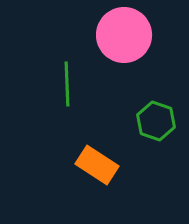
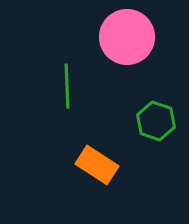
pink circle: moved 3 px right, 2 px down
green line: moved 2 px down
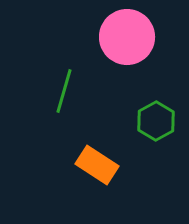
green line: moved 3 px left, 5 px down; rotated 18 degrees clockwise
green hexagon: rotated 12 degrees clockwise
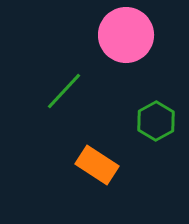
pink circle: moved 1 px left, 2 px up
green line: rotated 27 degrees clockwise
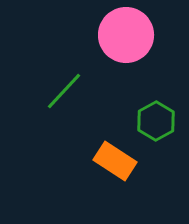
orange rectangle: moved 18 px right, 4 px up
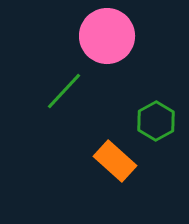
pink circle: moved 19 px left, 1 px down
orange rectangle: rotated 9 degrees clockwise
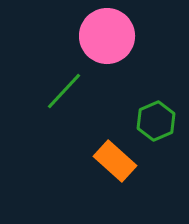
green hexagon: rotated 6 degrees clockwise
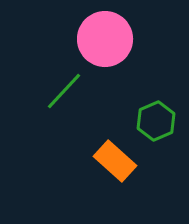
pink circle: moved 2 px left, 3 px down
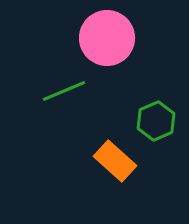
pink circle: moved 2 px right, 1 px up
green line: rotated 24 degrees clockwise
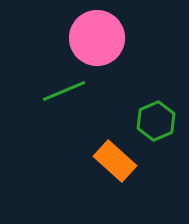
pink circle: moved 10 px left
